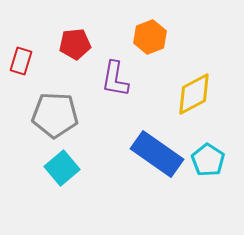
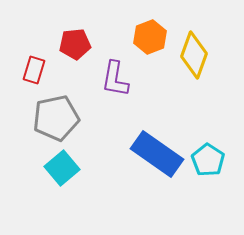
red rectangle: moved 13 px right, 9 px down
yellow diamond: moved 39 px up; rotated 42 degrees counterclockwise
gray pentagon: moved 1 px right, 3 px down; rotated 15 degrees counterclockwise
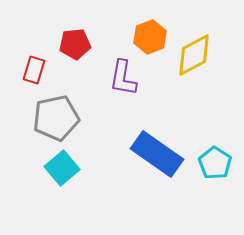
yellow diamond: rotated 42 degrees clockwise
purple L-shape: moved 8 px right, 1 px up
cyan pentagon: moved 7 px right, 3 px down
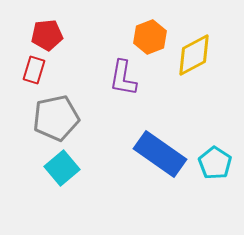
red pentagon: moved 28 px left, 9 px up
blue rectangle: moved 3 px right
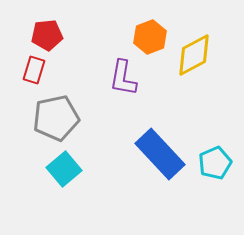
blue rectangle: rotated 12 degrees clockwise
cyan pentagon: rotated 16 degrees clockwise
cyan square: moved 2 px right, 1 px down
